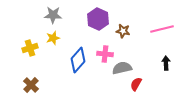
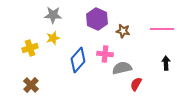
purple hexagon: moved 1 px left
pink line: rotated 15 degrees clockwise
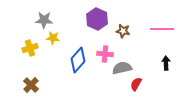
gray star: moved 9 px left, 5 px down
yellow star: rotated 24 degrees clockwise
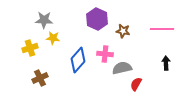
brown cross: moved 9 px right, 7 px up; rotated 21 degrees clockwise
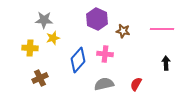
yellow star: rotated 24 degrees counterclockwise
yellow cross: rotated 21 degrees clockwise
gray semicircle: moved 18 px left, 16 px down
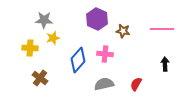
black arrow: moved 1 px left, 1 px down
brown cross: rotated 28 degrees counterclockwise
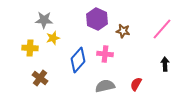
pink line: rotated 50 degrees counterclockwise
gray semicircle: moved 1 px right, 2 px down
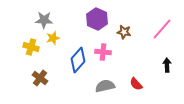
brown star: moved 1 px right, 1 px down
yellow cross: moved 1 px right, 1 px up; rotated 14 degrees clockwise
pink cross: moved 2 px left, 2 px up
black arrow: moved 2 px right, 1 px down
red semicircle: rotated 72 degrees counterclockwise
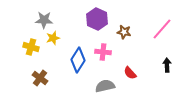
blue diamond: rotated 10 degrees counterclockwise
red semicircle: moved 6 px left, 11 px up
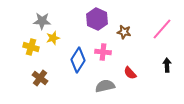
gray star: moved 2 px left, 1 px down
